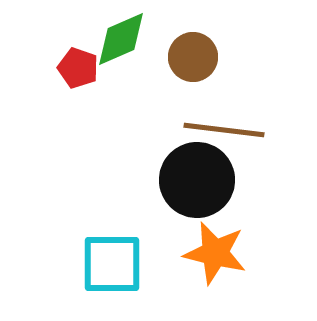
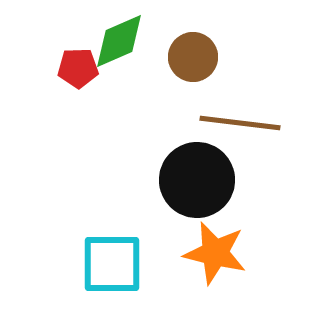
green diamond: moved 2 px left, 2 px down
red pentagon: rotated 21 degrees counterclockwise
brown line: moved 16 px right, 7 px up
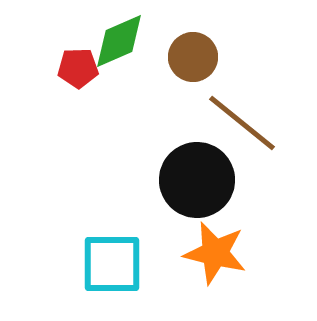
brown line: moved 2 px right; rotated 32 degrees clockwise
